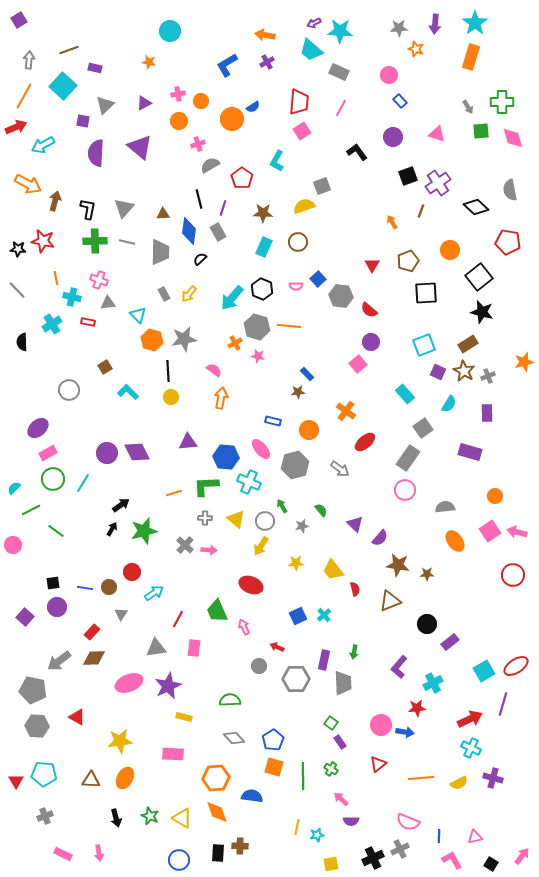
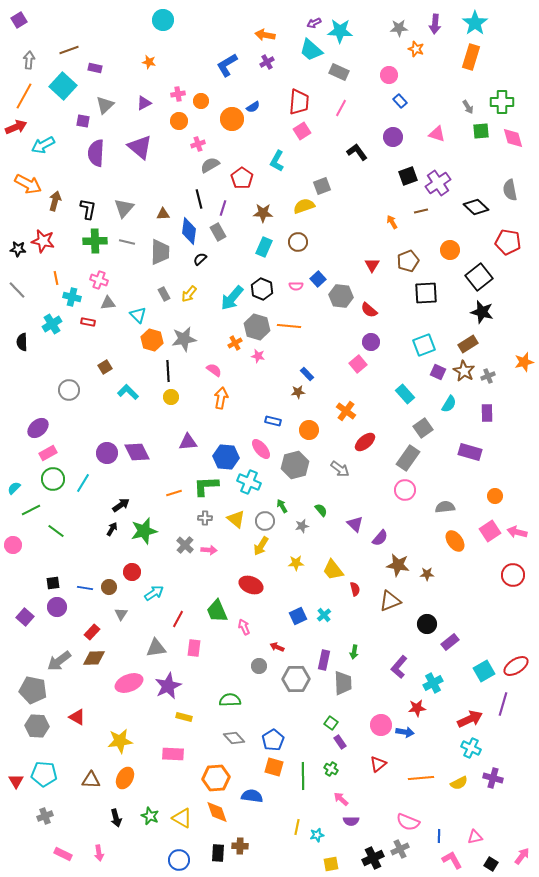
cyan circle at (170, 31): moved 7 px left, 11 px up
brown line at (421, 211): rotated 56 degrees clockwise
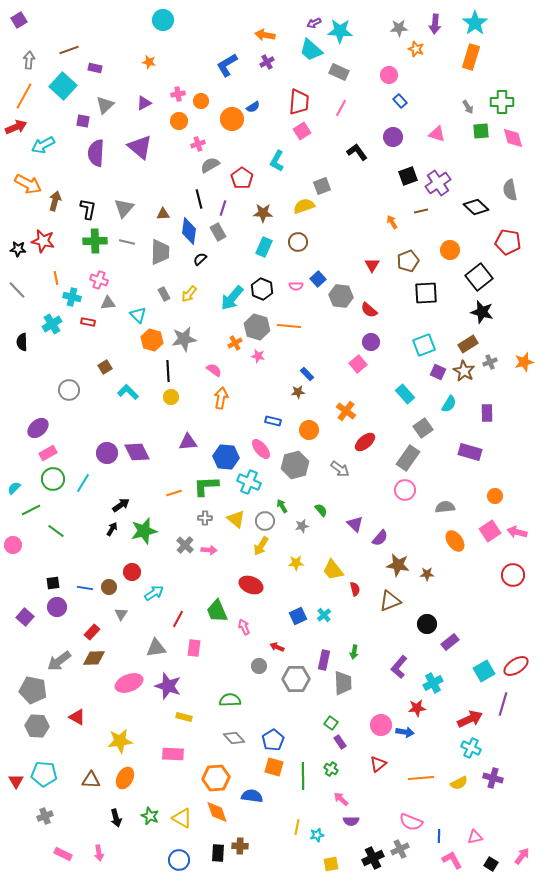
gray cross at (488, 376): moved 2 px right, 14 px up
purple star at (168, 686): rotated 28 degrees counterclockwise
pink semicircle at (408, 822): moved 3 px right
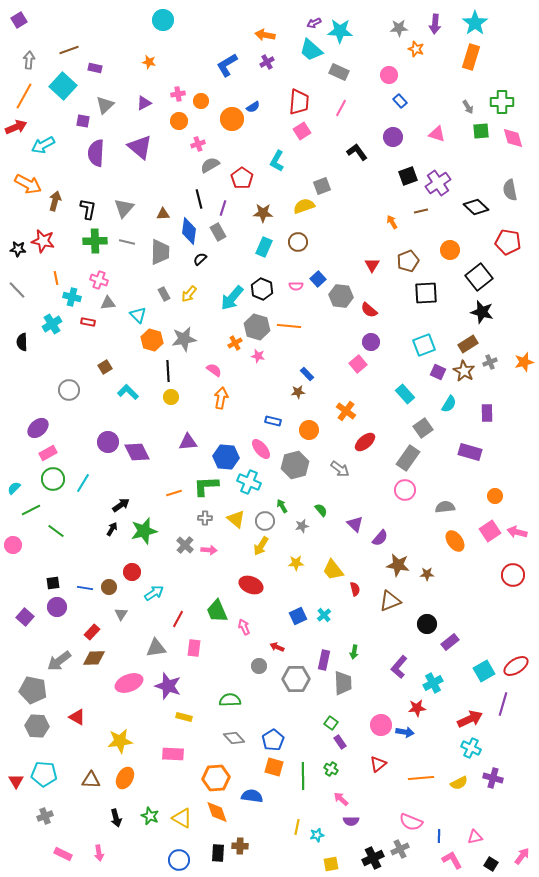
purple circle at (107, 453): moved 1 px right, 11 px up
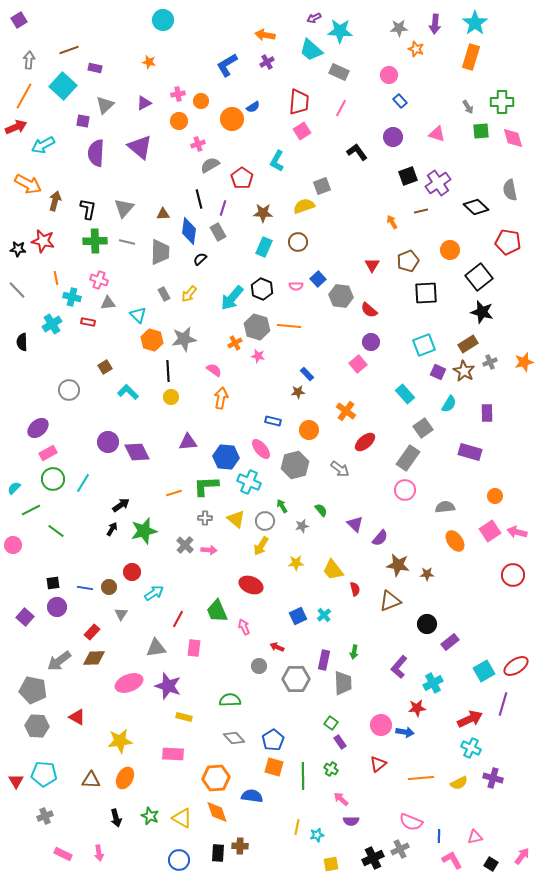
purple arrow at (314, 23): moved 5 px up
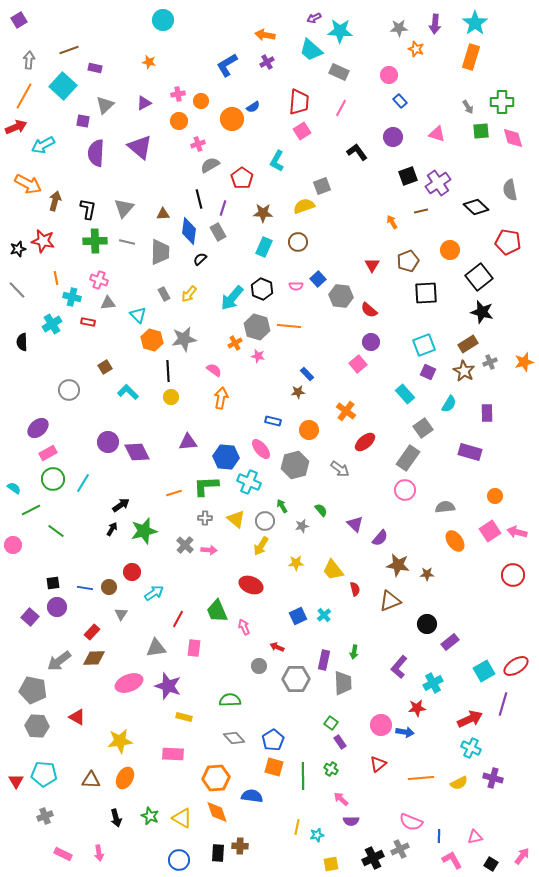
black star at (18, 249): rotated 21 degrees counterclockwise
purple square at (438, 372): moved 10 px left
cyan semicircle at (14, 488): rotated 80 degrees clockwise
purple square at (25, 617): moved 5 px right
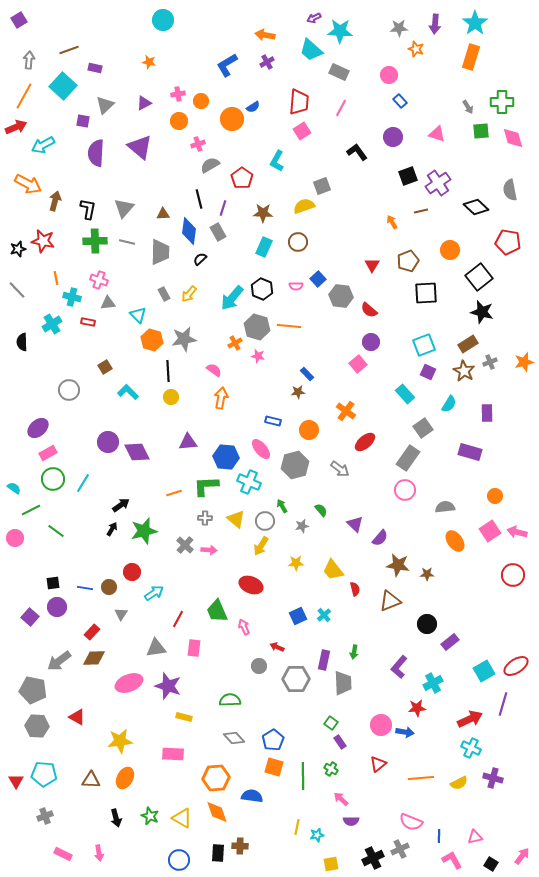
pink circle at (13, 545): moved 2 px right, 7 px up
